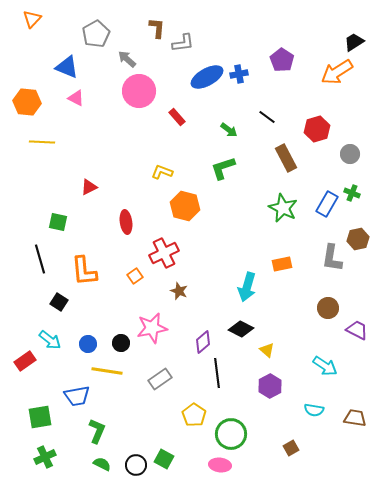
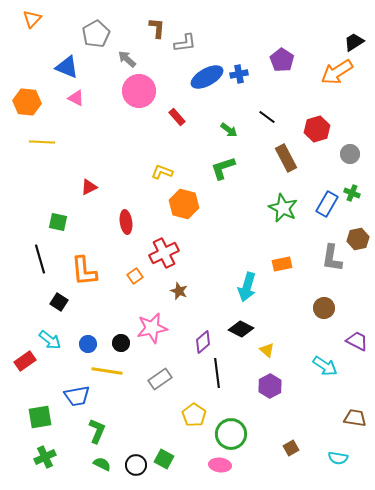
gray L-shape at (183, 43): moved 2 px right
orange hexagon at (185, 206): moved 1 px left, 2 px up
brown circle at (328, 308): moved 4 px left
purple trapezoid at (357, 330): moved 11 px down
cyan semicircle at (314, 410): moved 24 px right, 48 px down
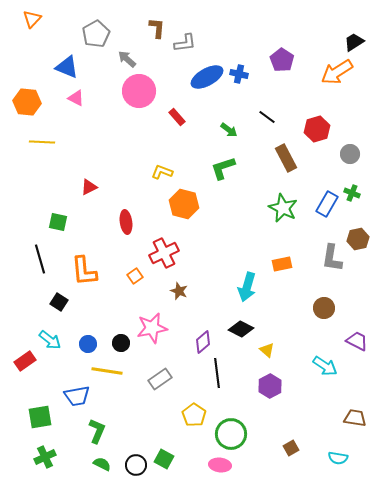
blue cross at (239, 74): rotated 24 degrees clockwise
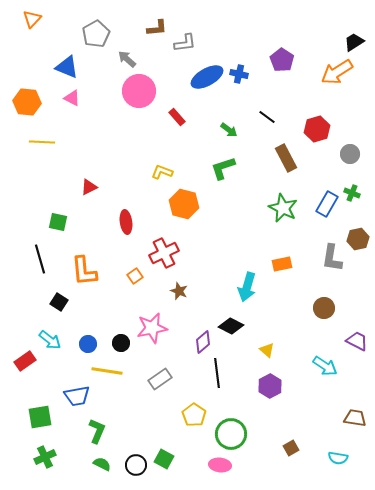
brown L-shape at (157, 28): rotated 80 degrees clockwise
pink triangle at (76, 98): moved 4 px left
black diamond at (241, 329): moved 10 px left, 3 px up
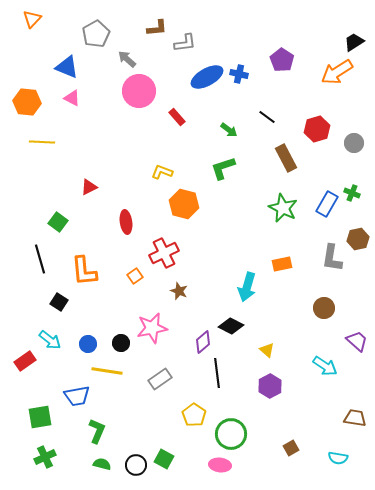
gray circle at (350, 154): moved 4 px right, 11 px up
green square at (58, 222): rotated 24 degrees clockwise
purple trapezoid at (357, 341): rotated 15 degrees clockwise
green semicircle at (102, 464): rotated 12 degrees counterclockwise
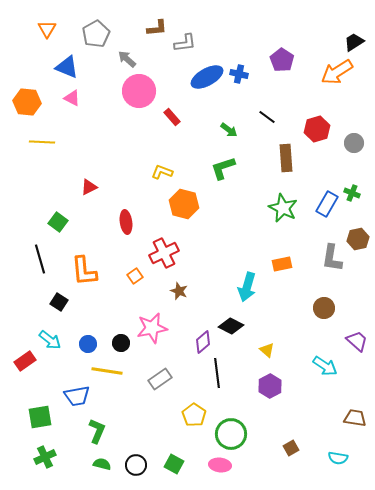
orange triangle at (32, 19): moved 15 px right, 10 px down; rotated 12 degrees counterclockwise
red rectangle at (177, 117): moved 5 px left
brown rectangle at (286, 158): rotated 24 degrees clockwise
green square at (164, 459): moved 10 px right, 5 px down
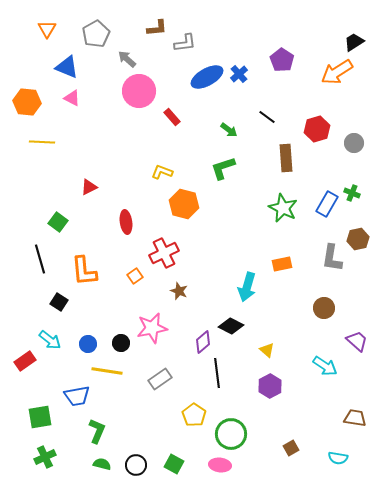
blue cross at (239, 74): rotated 36 degrees clockwise
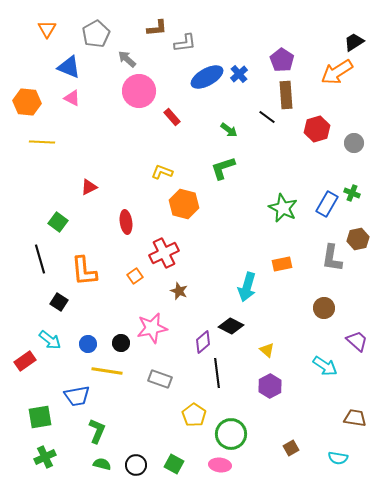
blue triangle at (67, 67): moved 2 px right
brown rectangle at (286, 158): moved 63 px up
gray rectangle at (160, 379): rotated 55 degrees clockwise
